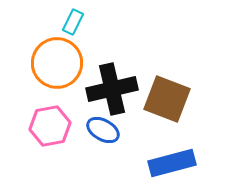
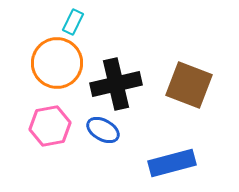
black cross: moved 4 px right, 5 px up
brown square: moved 22 px right, 14 px up
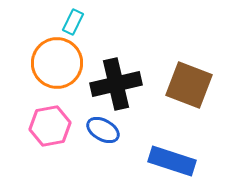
blue rectangle: moved 2 px up; rotated 33 degrees clockwise
